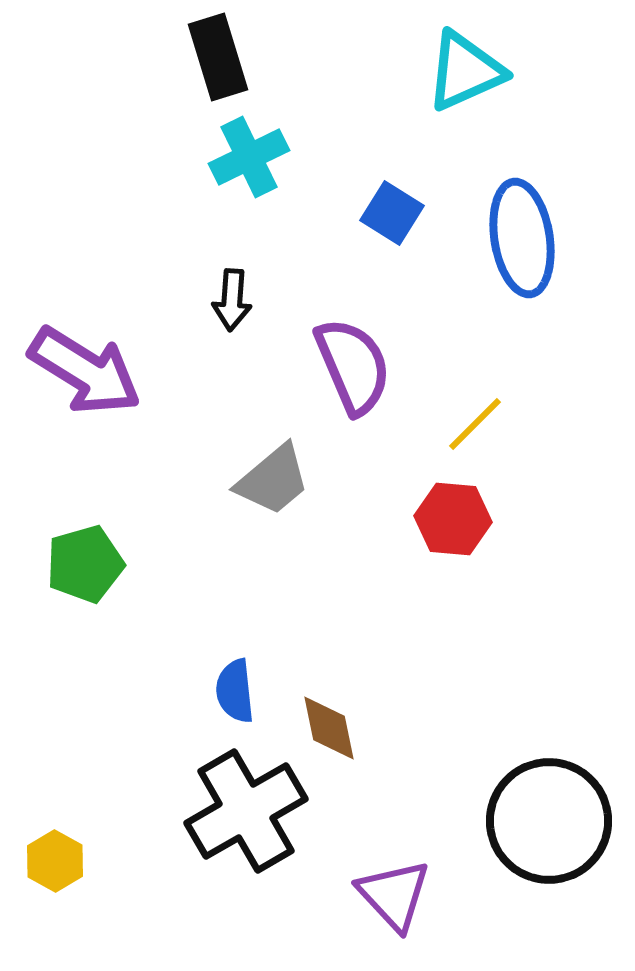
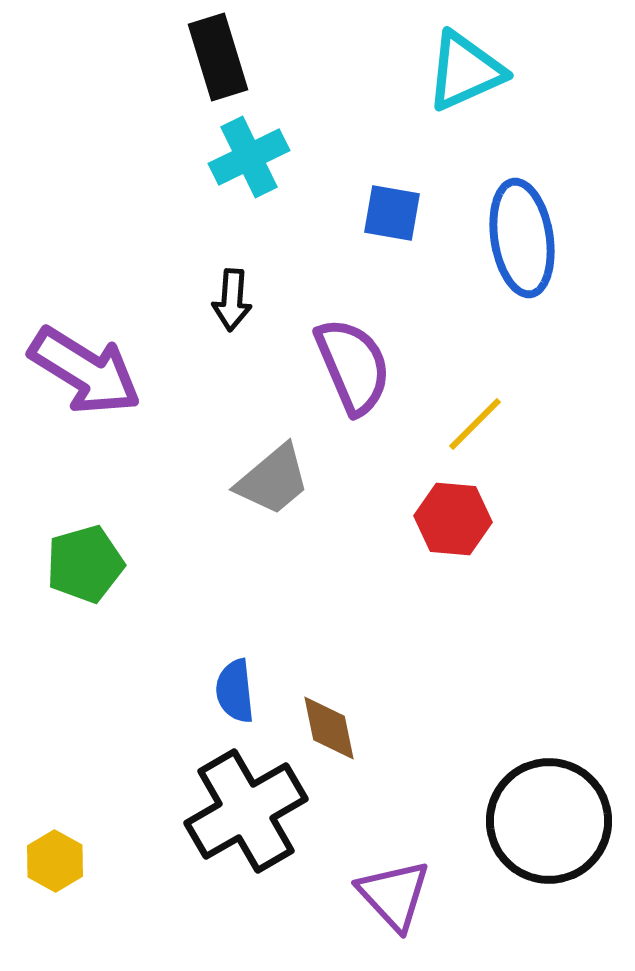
blue square: rotated 22 degrees counterclockwise
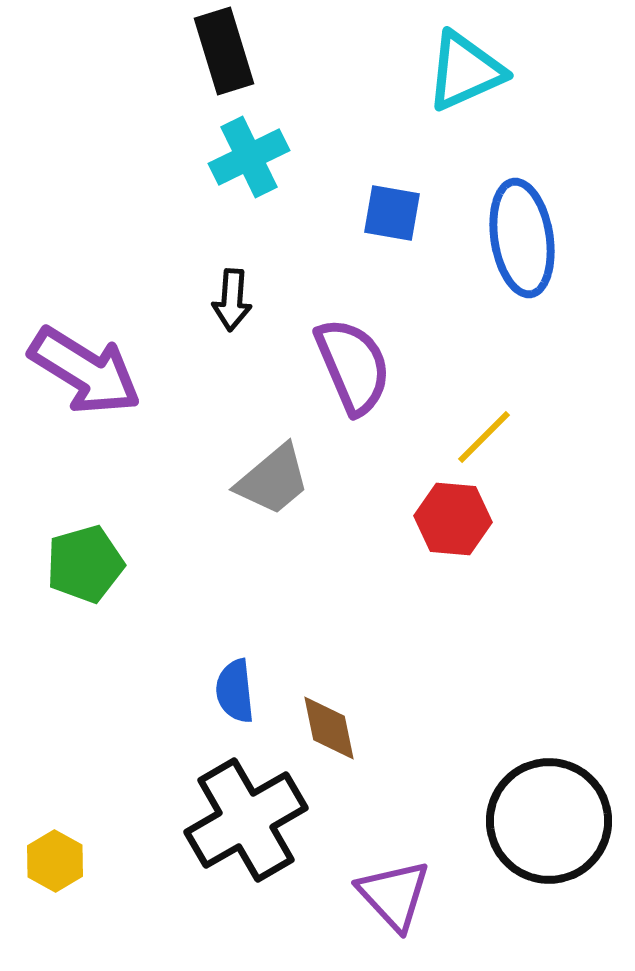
black rectangle: moved 6 px right, 6 px up
yellow line: moved 9 px right, 13 px down
black cross: moved 9 px down
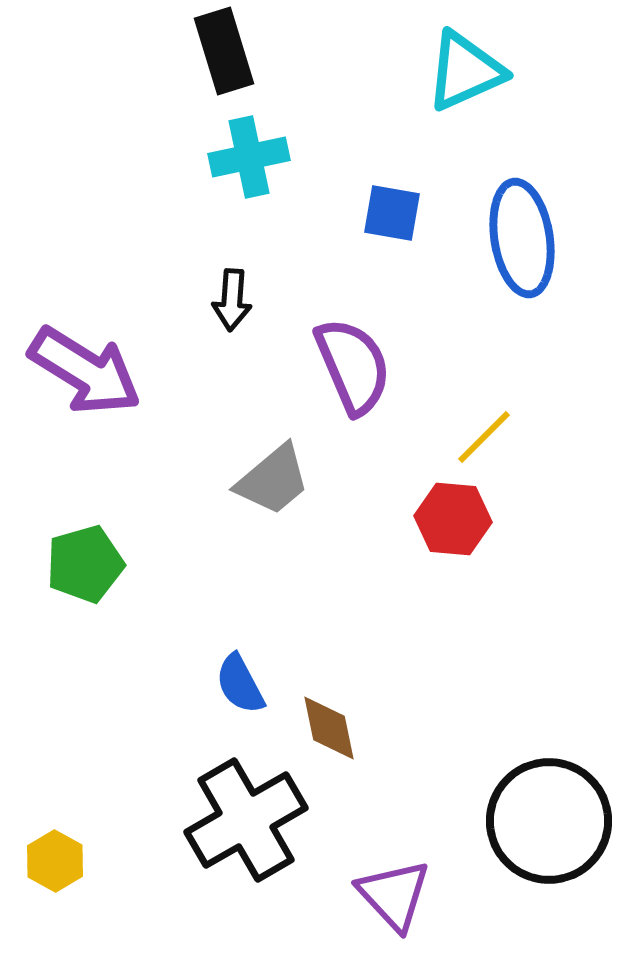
cyan cross: rotated 14 degrees clockwise
blue semicircle: moved 5 px right, 7 px up; rotated 22 degrees counterclockwise
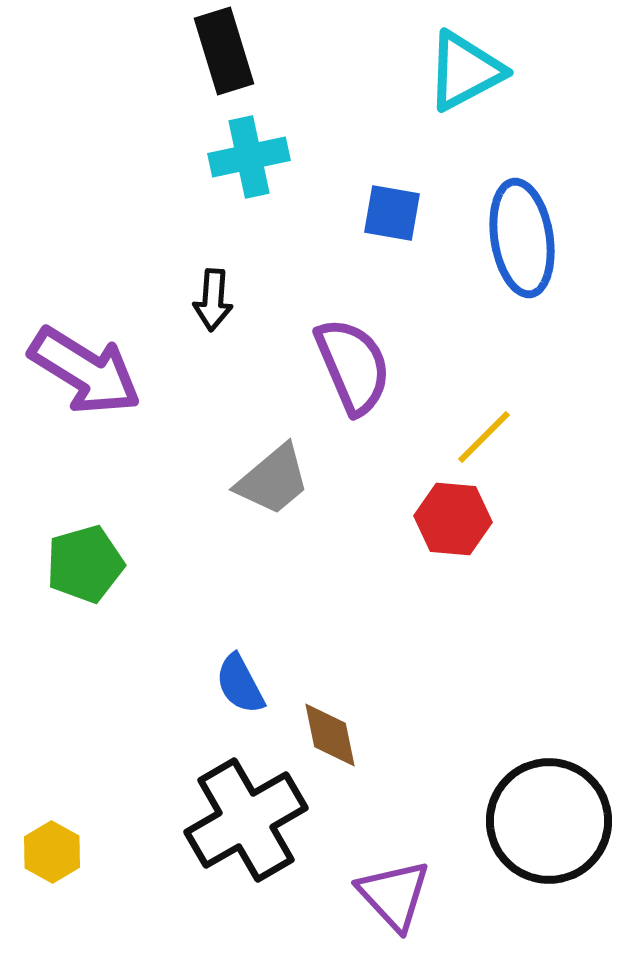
cyan triangle: rotated 4 degrees counterclockwise
black arrow: moved 19 px left
brown diamond: moved 1 px right, 7 px down
yellow hexagon: moved 3 px left, 9 px up
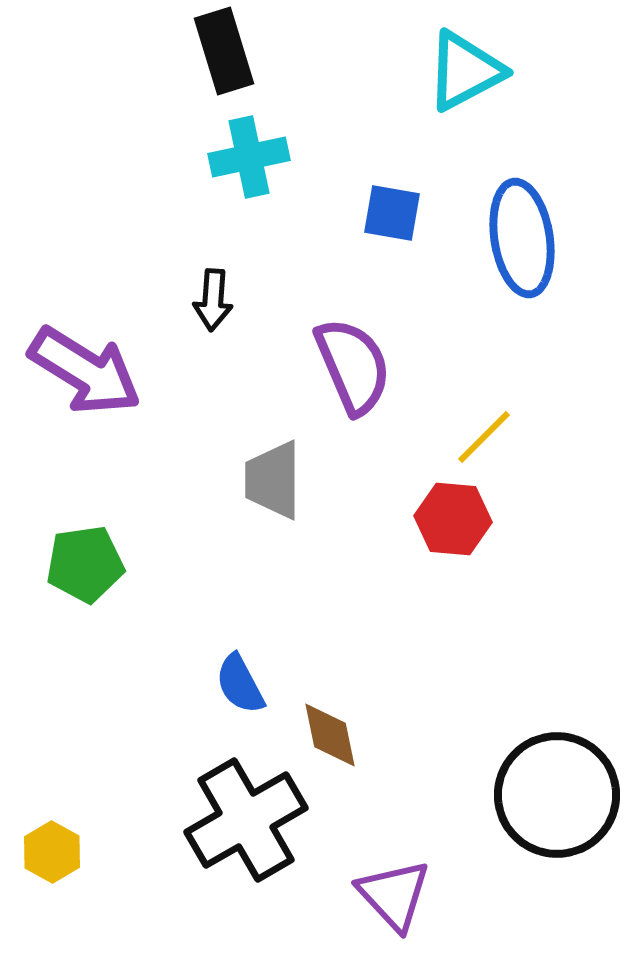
gray trapezoid: rotated 130 degrees clockwise
green pentagon: rotated 8 degrees clockwise
black circle: moved 8 px right, 26 px up
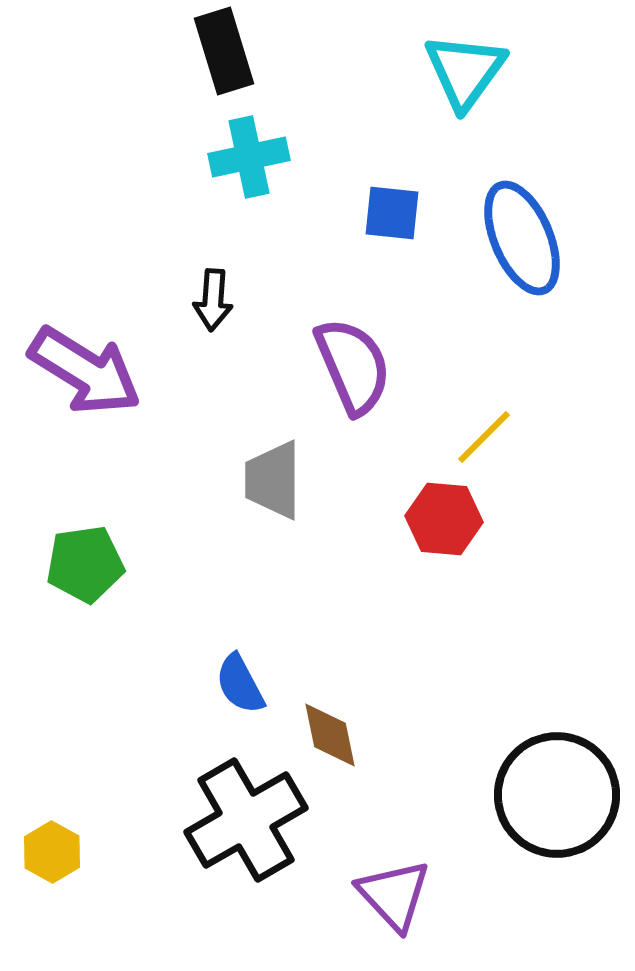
cyan triangle: rotated 26 degrees counterclockwise
blue square: rotated 4 degrees counterclockwise
blue ellipse: rotated 14 degrees counterclockwise
red hexagon: moved 9 px left
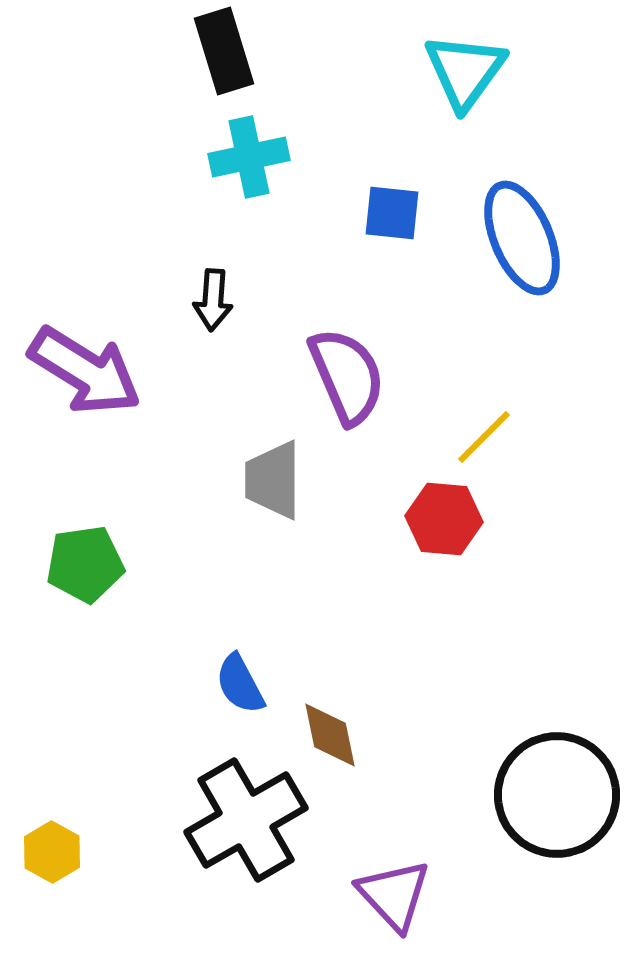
purple semicircle: moved 6 px left, 10 px down
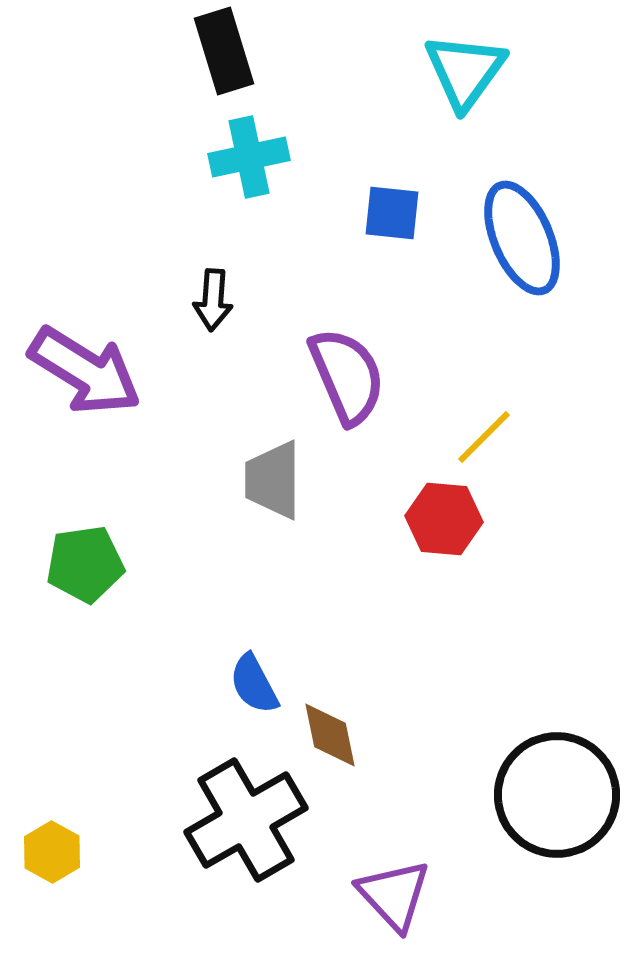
blue semicircle: moved 14 px right
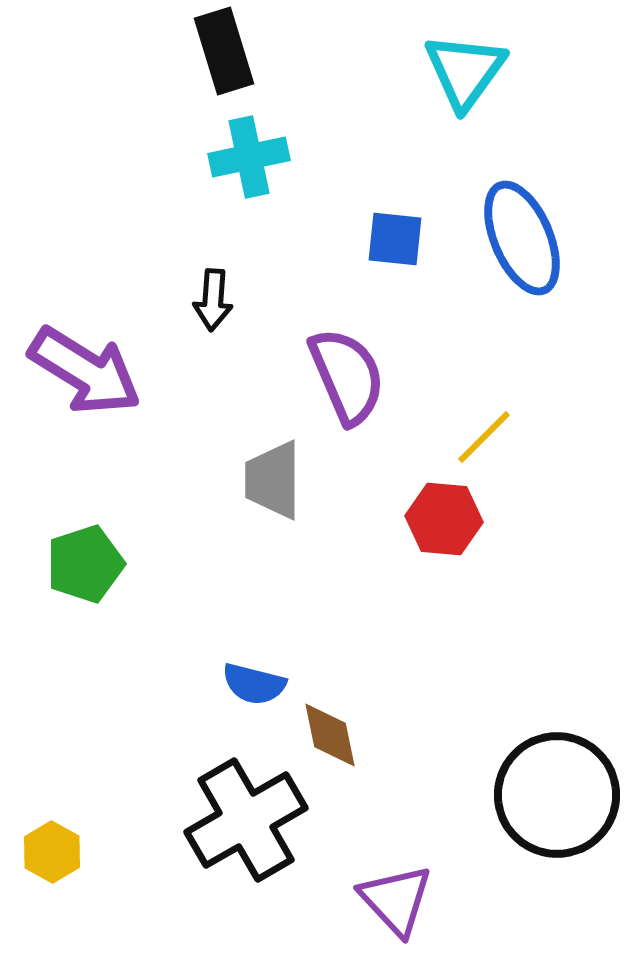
blue square: moved 3 px right, 26 px down
green pentagon: rotated 10 degrees counterclockwise
blue semicircle: rotated 48 degrees counterclockwise
purple triangle: moved 2 px right, 5 px down
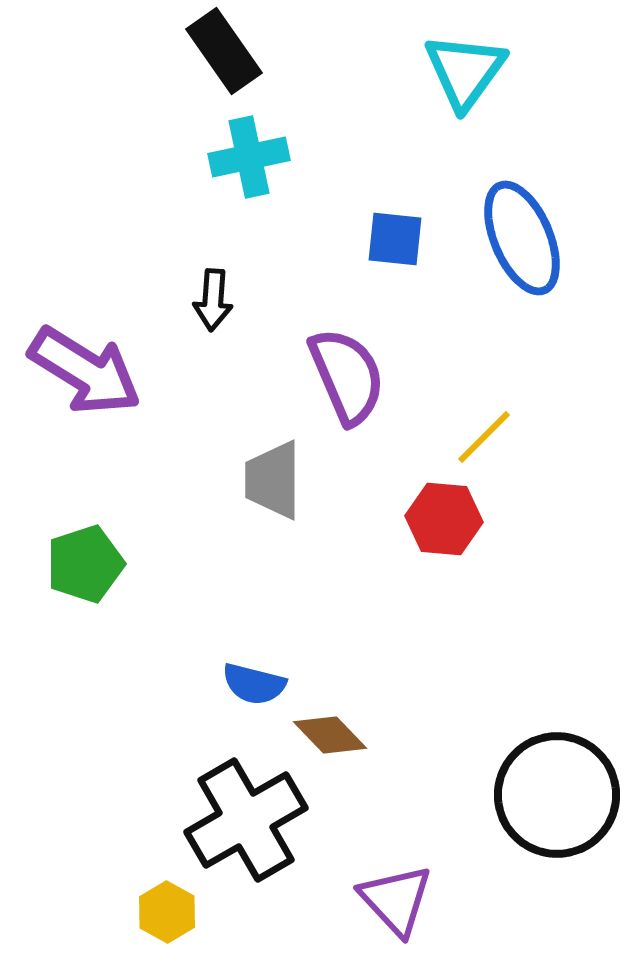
black rectangle: rotated 18 degrees counterclockwise
brown diamond: rotated 32 degrees counterclockwise
yellow hexagon: moved 115 px right, 60 px down
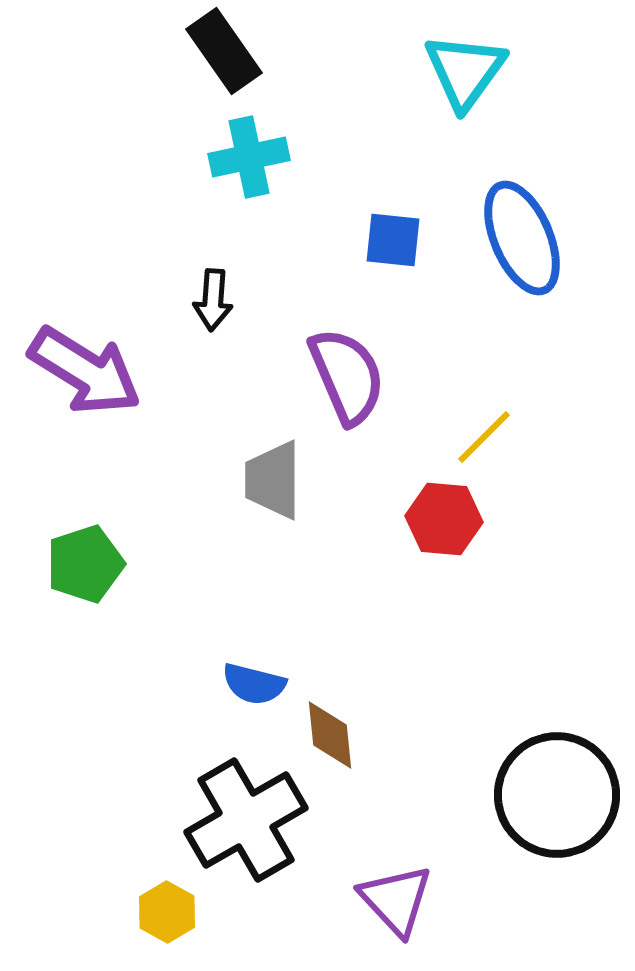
blue square: moved 2 px left, 1 px down
brown diamond: rotated 38 degrees clockwise
